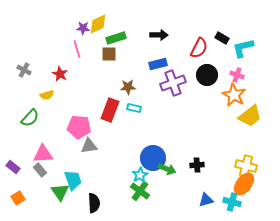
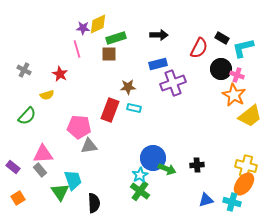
black circle: moved 14 px right, 6 px up
green semicircle: moved 3 px left, 2 px up
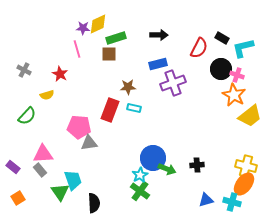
gray triangle: moved 3 px up
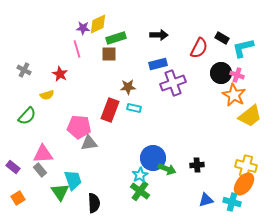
black circle: moved 4 px down
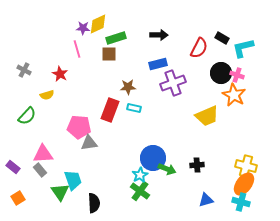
yellow trapezoid: moved 43 px left; rotated 15 degrees clockwise
cyan cross: moved 9 px right
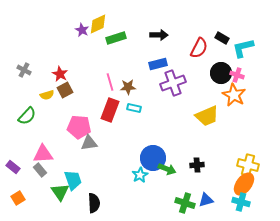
purple star: moved 1 px left, 2 px down; rotated 24 degrees clockwise
pink line: moved 33 px right, 33 px down
brown square: moved 44 px left, 36 px down; rotated 28 degrees counterclockwise
yellow cross: moved 2 px right, 1 px up
green cross: moved 45 px right, 12 px down; rotated 18 degrees counterclockwise
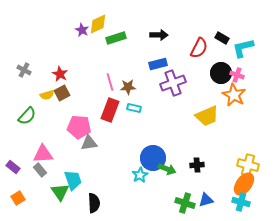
brown square: moved 3 px left, 3 px down
